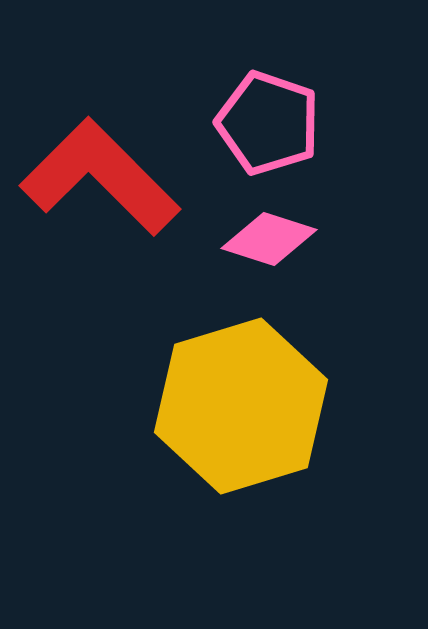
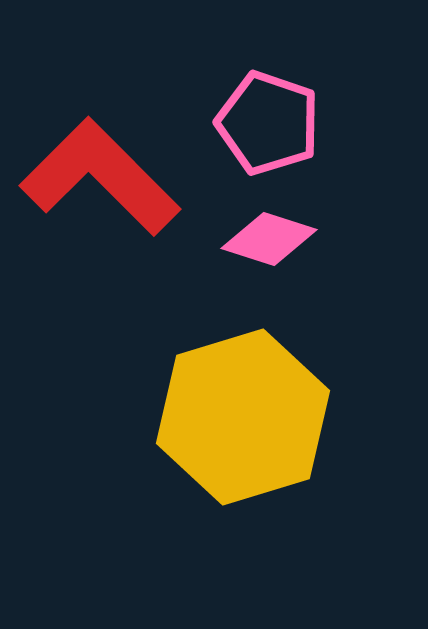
yellow hexagon: moved 2 px right, 11 px down
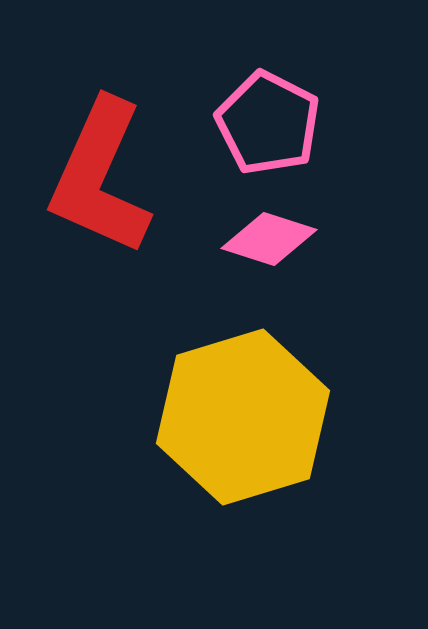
pink pentagon: rotated 8 degrees clockwise
red L-shape: rotated 111 degrees counterclockwise
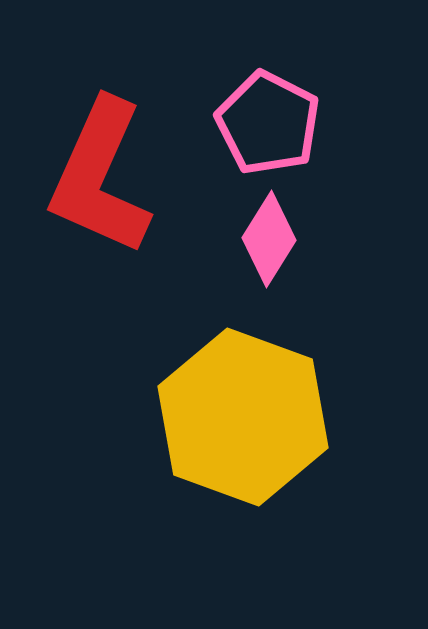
pink diamond: rotated 76 degrees counterclockwise
yellow hexagon: rotated 23 degrees counterclockwise
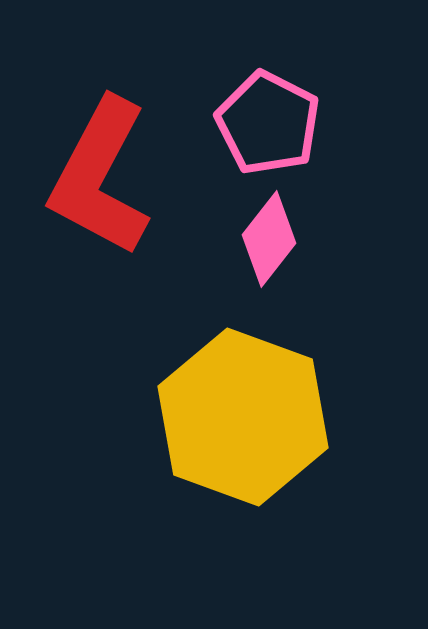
red L-shape: rotated 4 degrees clockwise
pink diamond: rotated 6 degrees clockwise
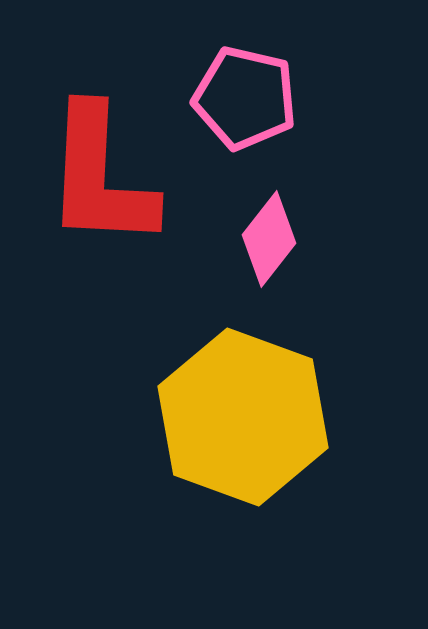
pink pentagon: moved 23 px left, 25 px up; rotated 14 degrees counterclockwise
red L-shape: rotated 25 degrees counterclockwise
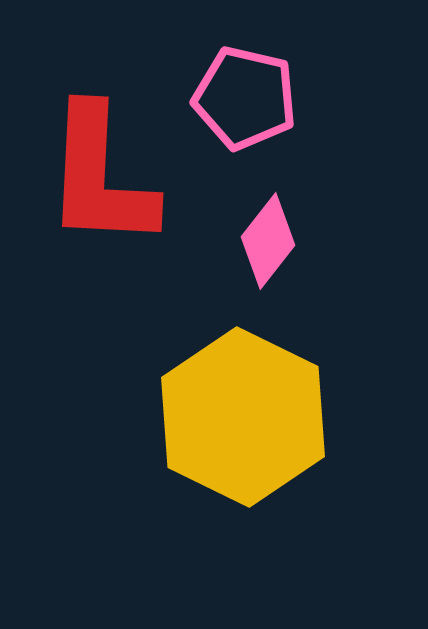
pink diamond: moved 1 px left, 2 px down
yellow hexagon: rotated 6 degrees clockwise
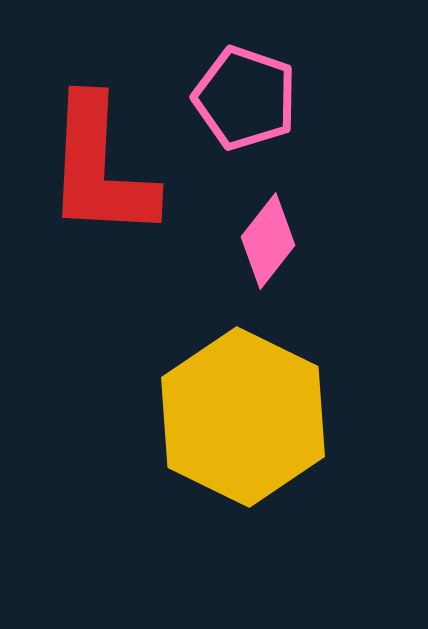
pink pentagon: rotated 6 degrees clockwise
red L-shape: moved 9 px up
